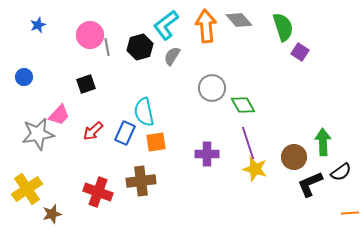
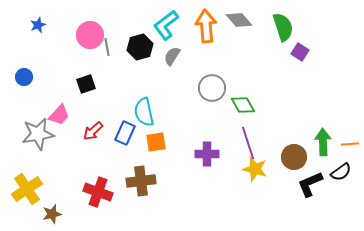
orange line: moved 69 px up
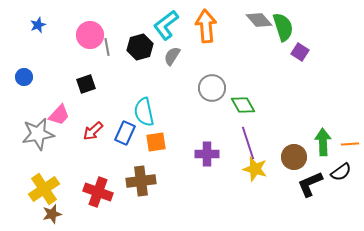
gray diamond: moved 20 px right
yellow cross: moved 17 px right
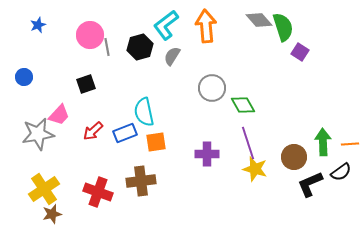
blue rectangle: rotated 45 degrees clockwise
